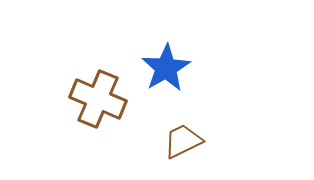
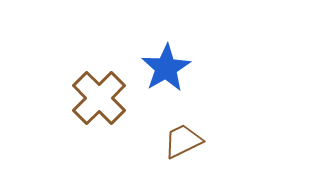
brown cross: moved 1 px right, 1 px up; rotated 22 degrees clockwise
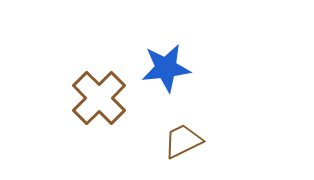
blue star: rotated 24 degrees clockwise
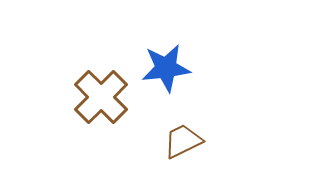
brown cross: moved 2 px right, 1 px up
